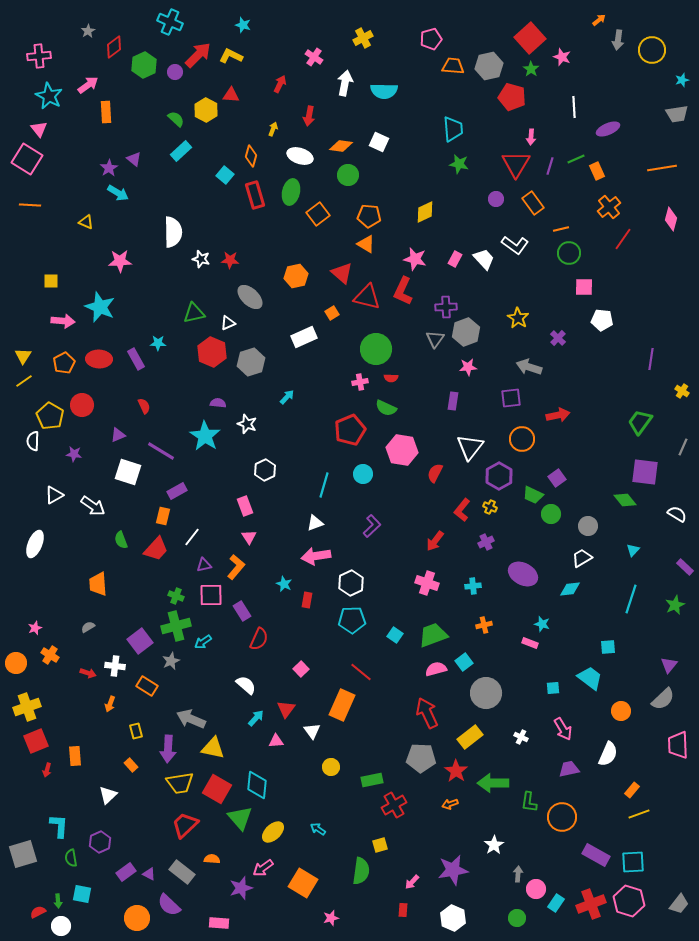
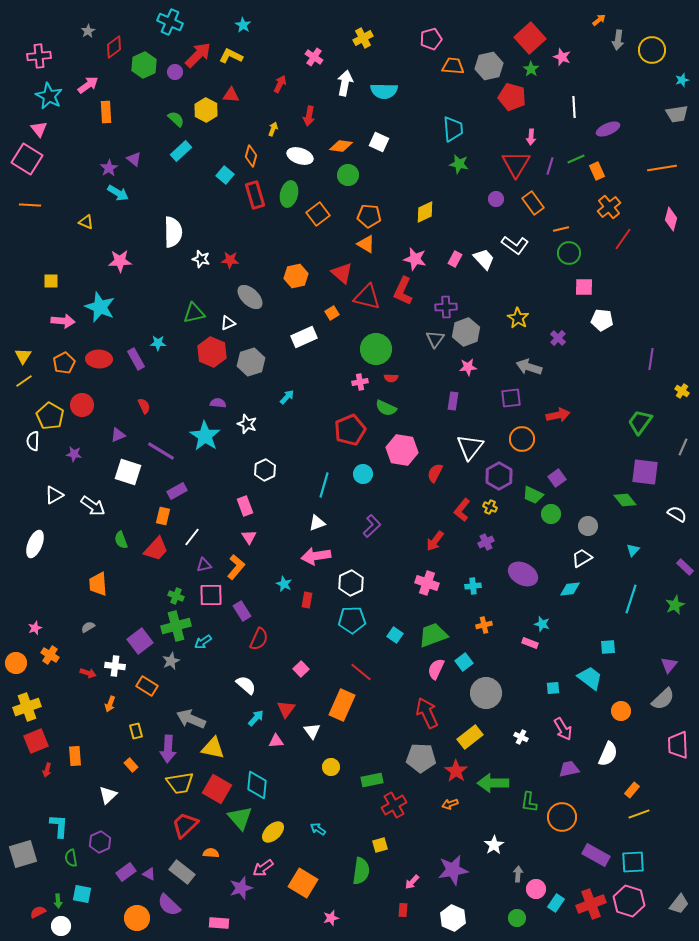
cyan star at (243, 25): rotated 14 degrees clockwise
green ellipse at (291, 192): moved 2 px left, 2 px down
white triangle at (315, 523): moved 2 px right
pink semicircle at (436, 669): rotated 50 degrees counterclockwise
orange semicircle at (212, 859): moved 1 px left, 6 px up
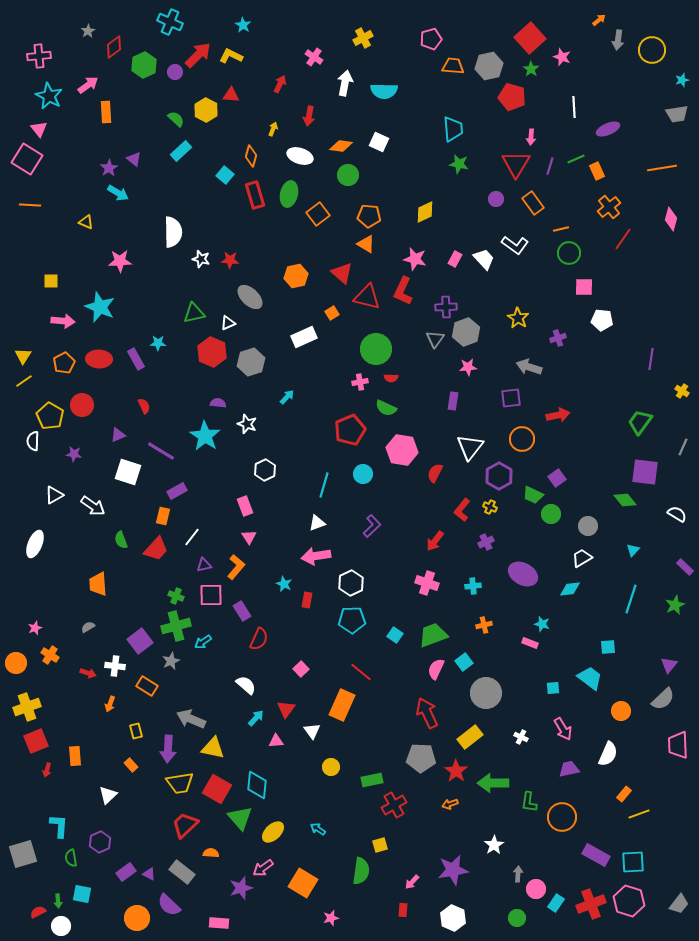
purple cross at (558, 338): rotated 28 degrees clockwise
orange rectangle at (632, 790): moved 8 px left, 4 px down
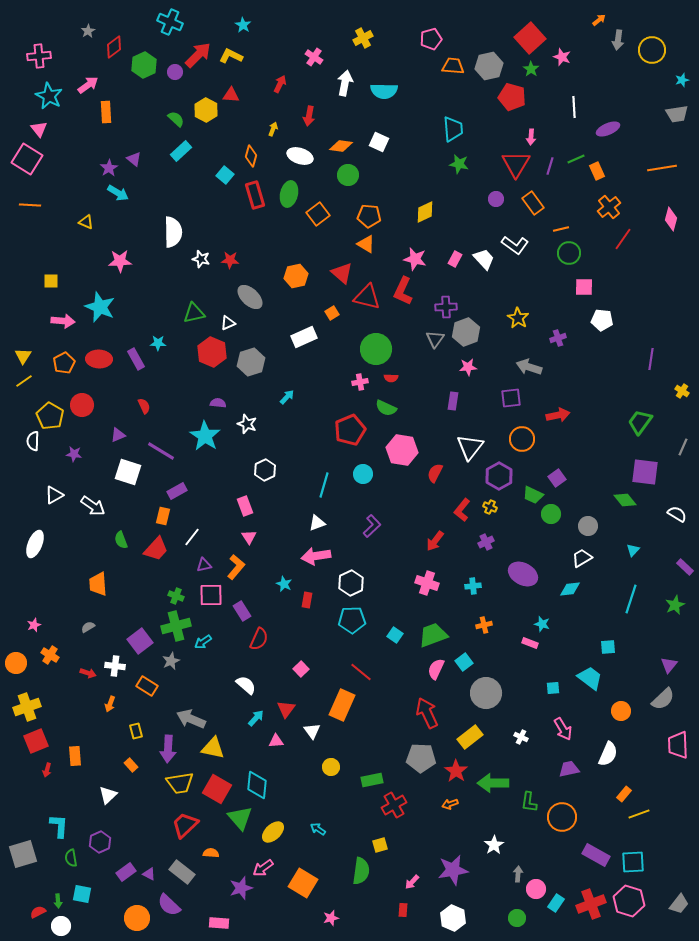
pink star at (35, 628): moved 1 px left, 3 px up
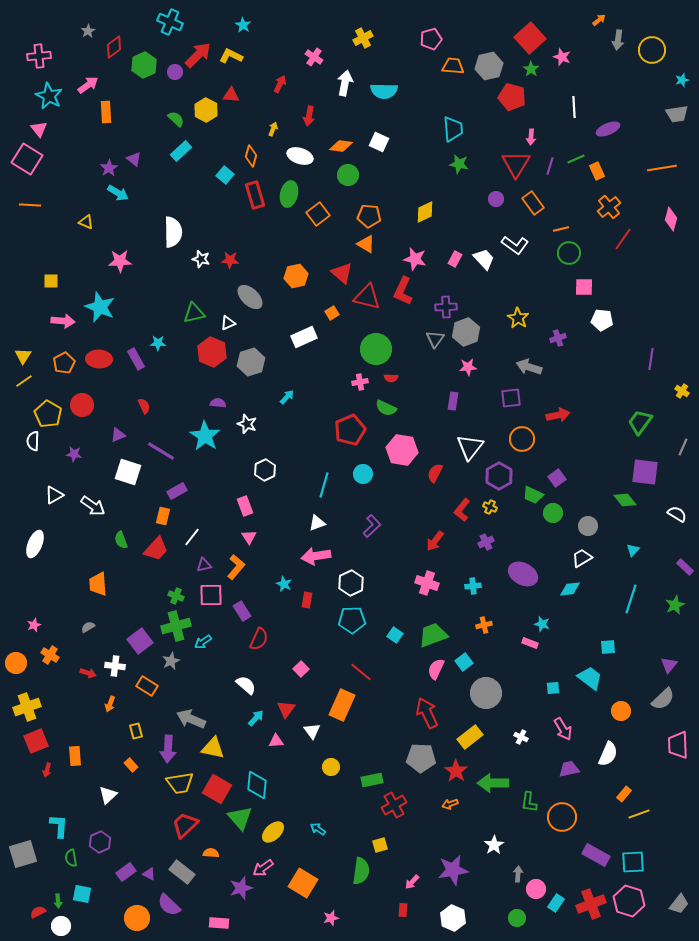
yellow pentagon at (50, 416): moved 2 px left, 2 px up
green circle at (551, 514): moved 2 px right, 1 px up
